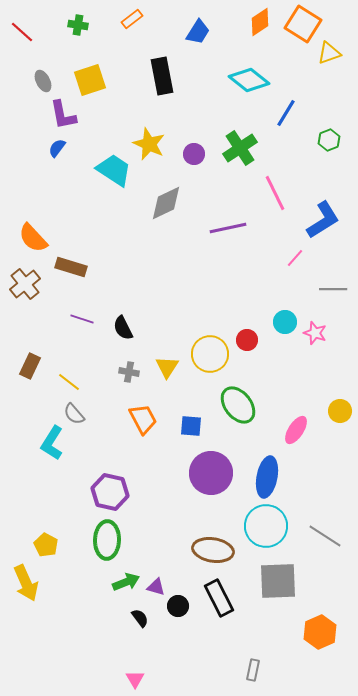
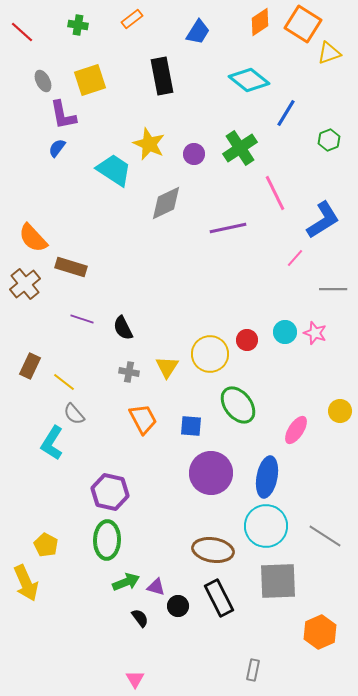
cyan circle at (285, 322): moved 10 px down
yellow line at (69, 382): moved 5 px left
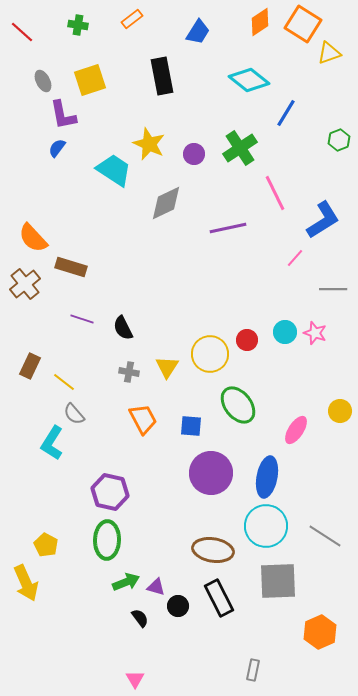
green hexagon at (329, 140): moved 10 px right
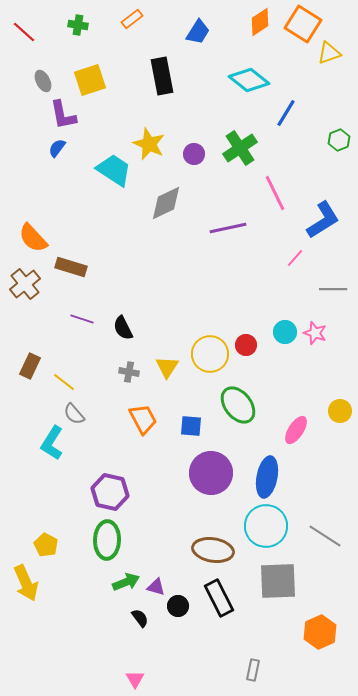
red line at (22, 32): moved 2 px right
red circle at (247, 340): moved 1 px left, 5 px down
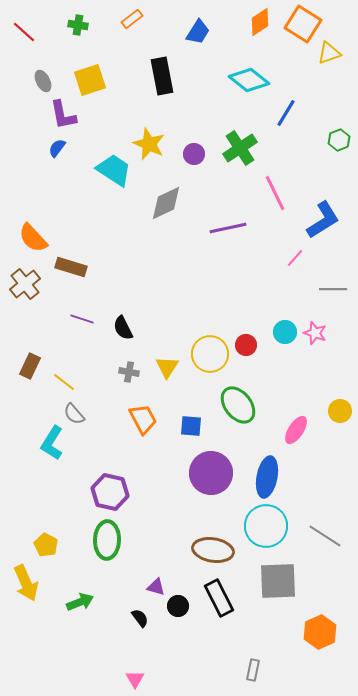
green arrow at (126, 582): moved 46 px left, 20 px down
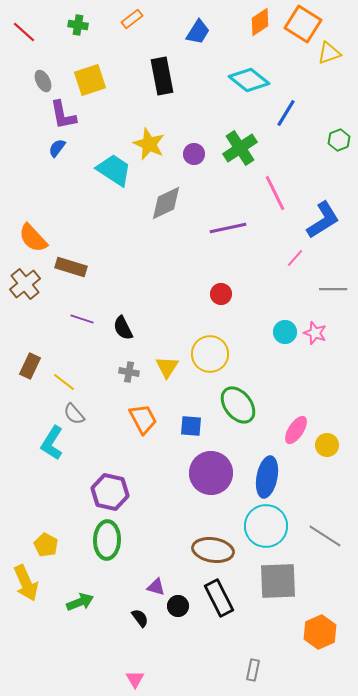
red circle at (246, 345): moved 25 px left, 51 px up
yellow circle at (340, 411): moved 13 px left, 34 px down
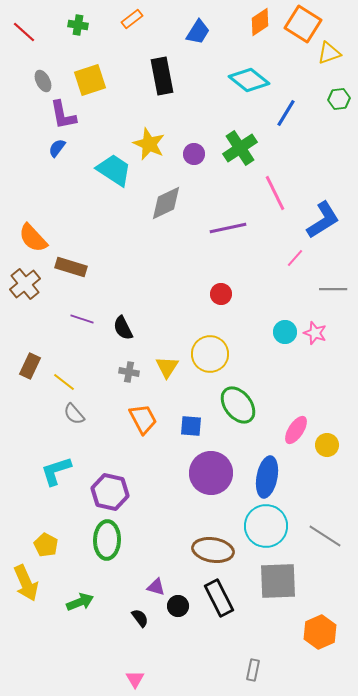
green hexagon at (339, 140): moved 41 px up; rotated 15 degrees clockwise
cyan L-shape at (52, 443): moved 4 px right, 28 px down; rotated 40 degrees clockwise
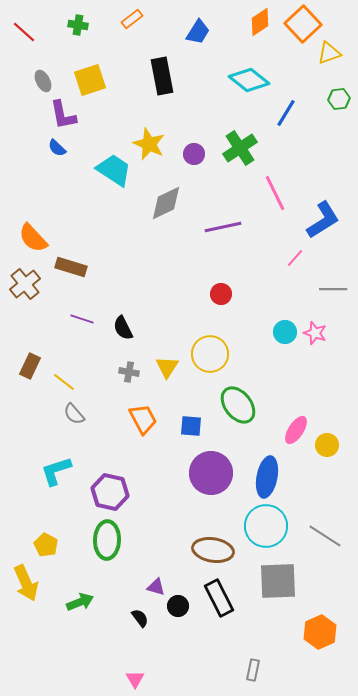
orange square at (303, 24): rotated 15 degrees clockwise
blue semicircle at (57, 148): rotated 84 degrees counterclockwise
purple line at (228, 228): moved 5 px left, 1 px up
